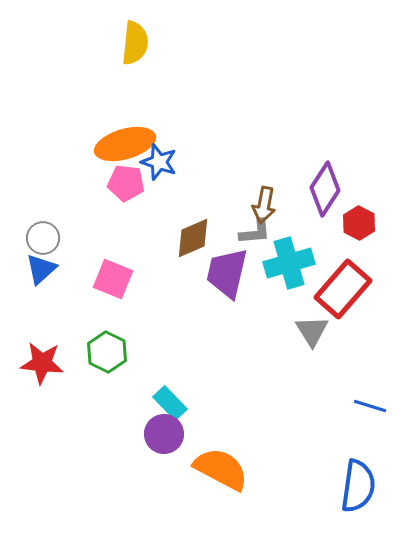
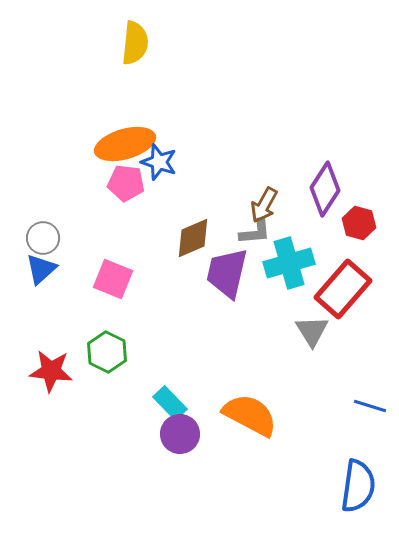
brown arrow: rotated 18 degrees clockwise
red hexagon: rotated 12 degrees counterclockwise
red star: moved 9 px right, 8 px down
purple circle: moved 16 px right
orange semicircle: moved 29 px right, 54 px up
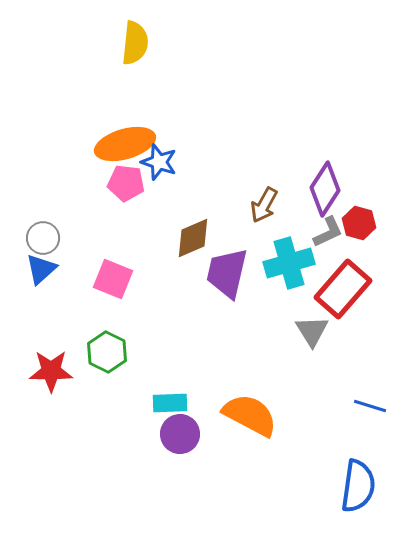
gray L-shape: moved 73 px right; rotated 20 degrees counterclockwise
red star: rotated 6 degrees counterclockwise
cyan rectangle: rotated 48 degrees counterclockwise
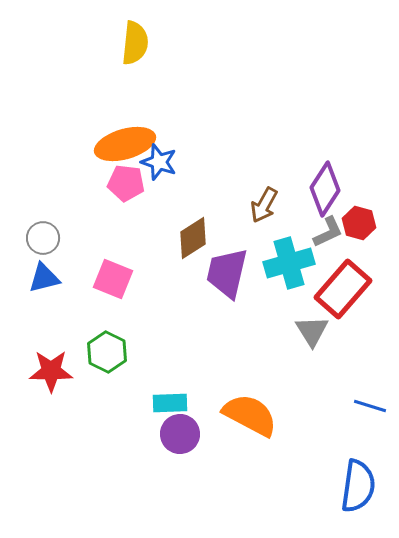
brown diamond: rotated 9 degrees counterclockwise
blue triangle: moved 3 px right, 9 px down; rotated 28 degrees clockwise
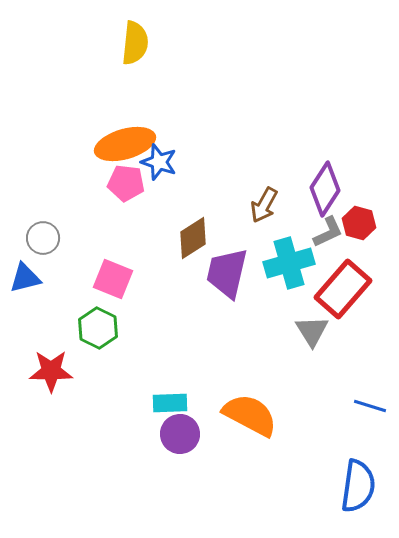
blue triangle: moved 19 px left
green hexagon: moved 9 px left, 24 px up
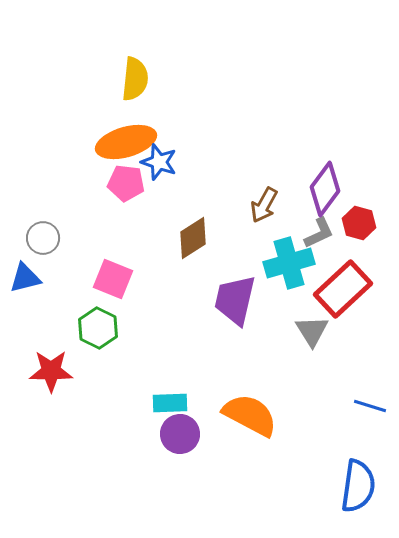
yellow semicircle: moved 36 px down
orange ellipse: moved 1 px right, 2 px up
purple diamond: rotated 4 degrees clockwise
gray L-shape: moved 9 px left, 1 px down
purple trapezoid: moved 8 px right, 27 px down
red rectangle: rotated 6 degrees clockwise
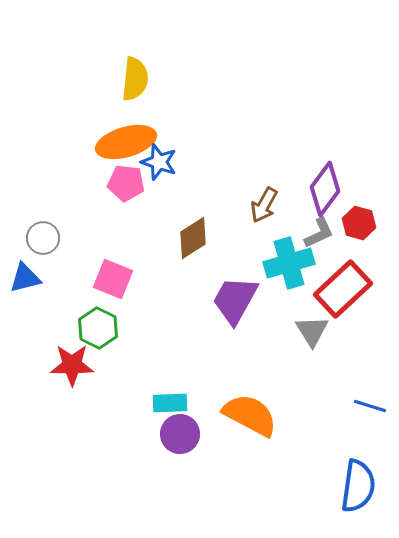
purple trapezoid: rotated 16 degrees clockwise
red star: moved 21 px right, 6 px up
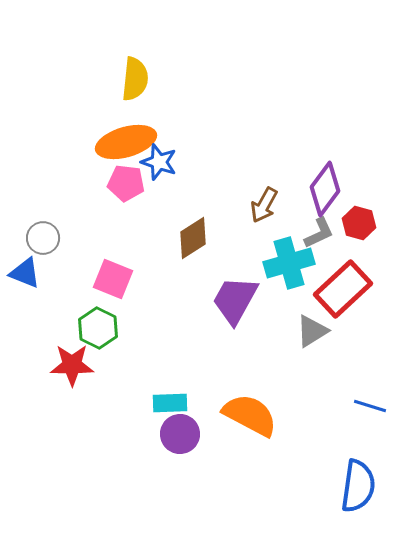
blue triangle: moved 5 px up; rotated 36 degrees clockwise
gray triangle: rotated 30 degrees clockwise
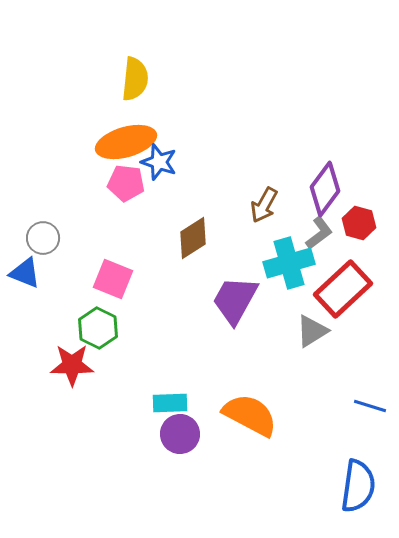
gray L-shape: rotated 12 degrees counterclockwise
